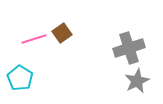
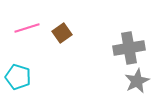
pink line: moved 7 px left, 11 px up
gray cross: rotated 8 degrees clockwise
cyan pentagon: moved 2 px left, 1 px up; rotated 15 degrees counterclockwise
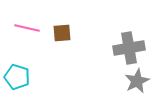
pink line: rotated 30 degrees clockwise
brown square: rotated 30 degrees clockwise
cyan pentagon: moved 1 px left
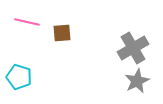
pink line: moved 6 px up
gray cross: moved 4 px right; rotated 20 degrees counterclockwise
cyan pentagon: moved 2 px right
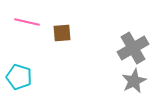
gray star: moved 3 px left
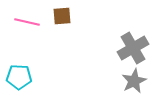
brown square: moved 17 px up
cyan pentagon: rotated 15 degrees counterclockwise
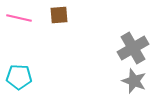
brown square: moved 3 px left, 1 px up
pink line: moved 8 px left, 4 px up
gray star: rotated 25 degrees counterclockwise
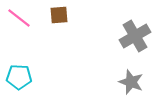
pink line: rotated 25 degrees clockwise
gray cross: moved 2 px right, 12 px up
gray star: moved 3 px left, 1 px down
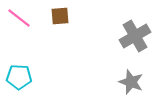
brown square: moved 1 px right, 1 px down
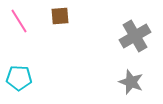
pink line: moved 3 px down; rotated 20 degrees clockwise
cyan pentagon: moved 1 px down
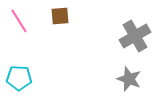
gray star: moved 2 px left, 3 px up
